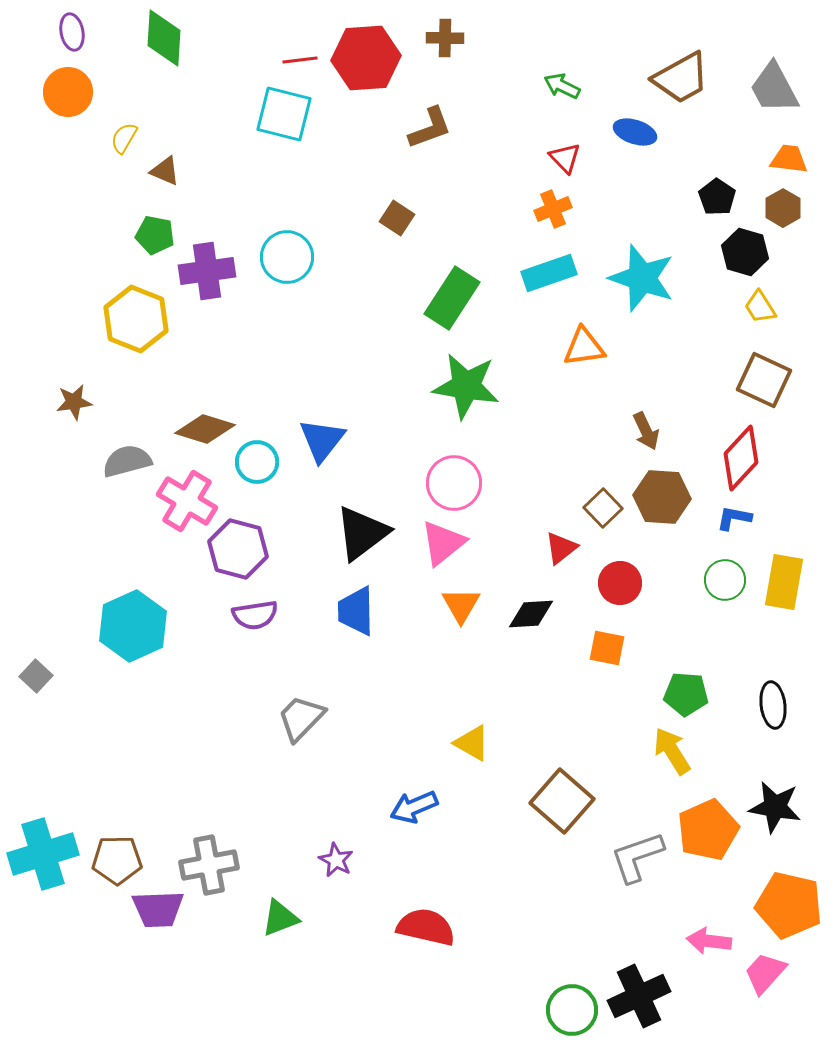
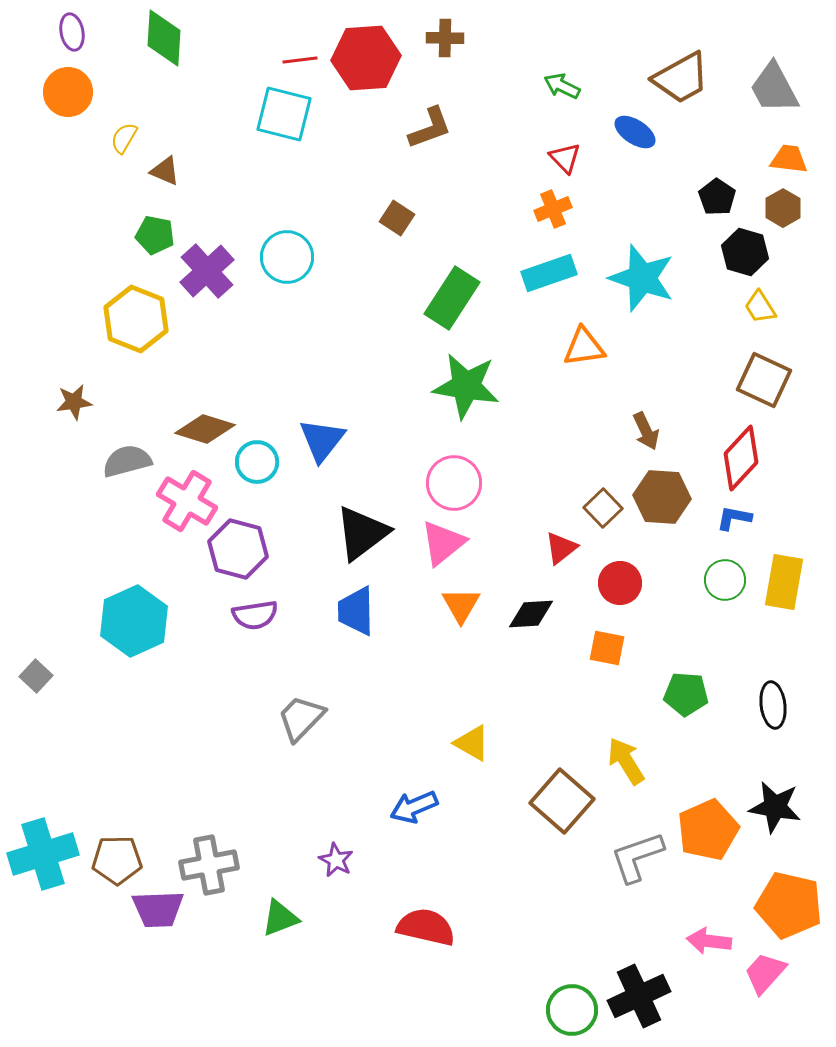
blue ellipse at (635, 132): rotated 15 degrees clockwise
purple cross at (207, 271): rotated 34 degrees counterclockwise
cyan hexagon at (133, 626): moved 1 px right, 5 px up
yellow arrow at (672, 751): moved 46 px left, 10 px down
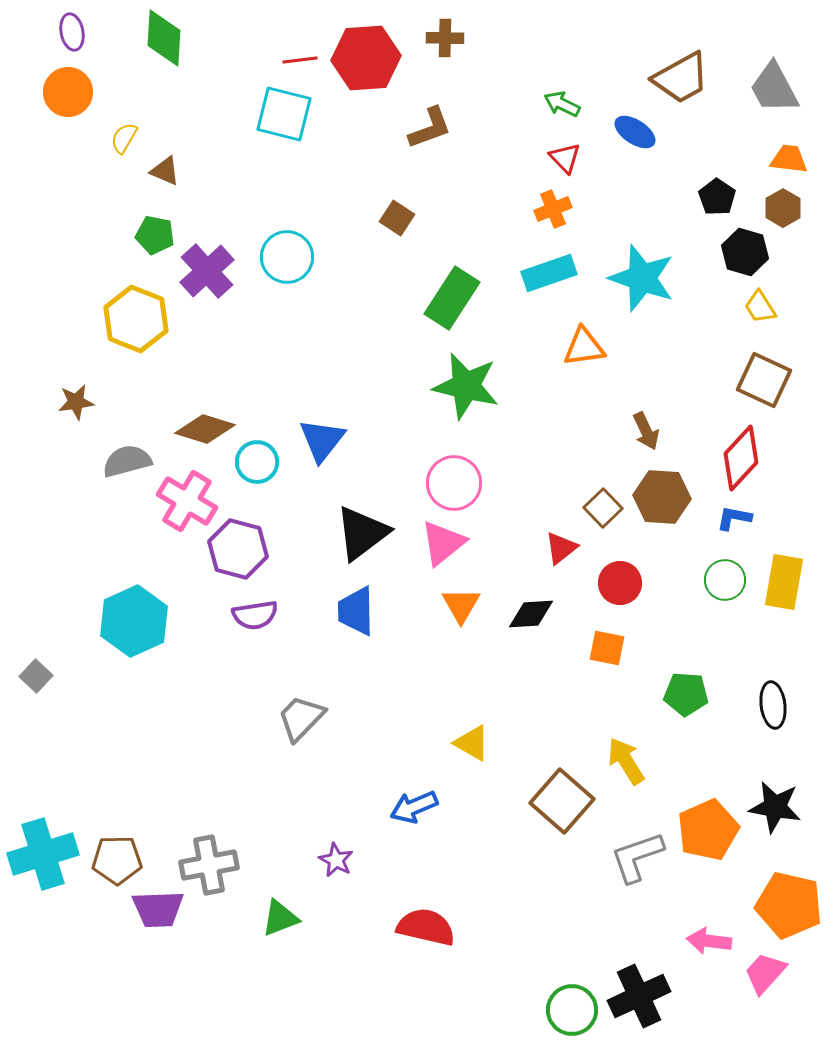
green arrow at (562, 86): moved 18 px down
green star at (466, 386): rotated 4 degrees clockwise
brown star at (74, 402): moved 2 px right
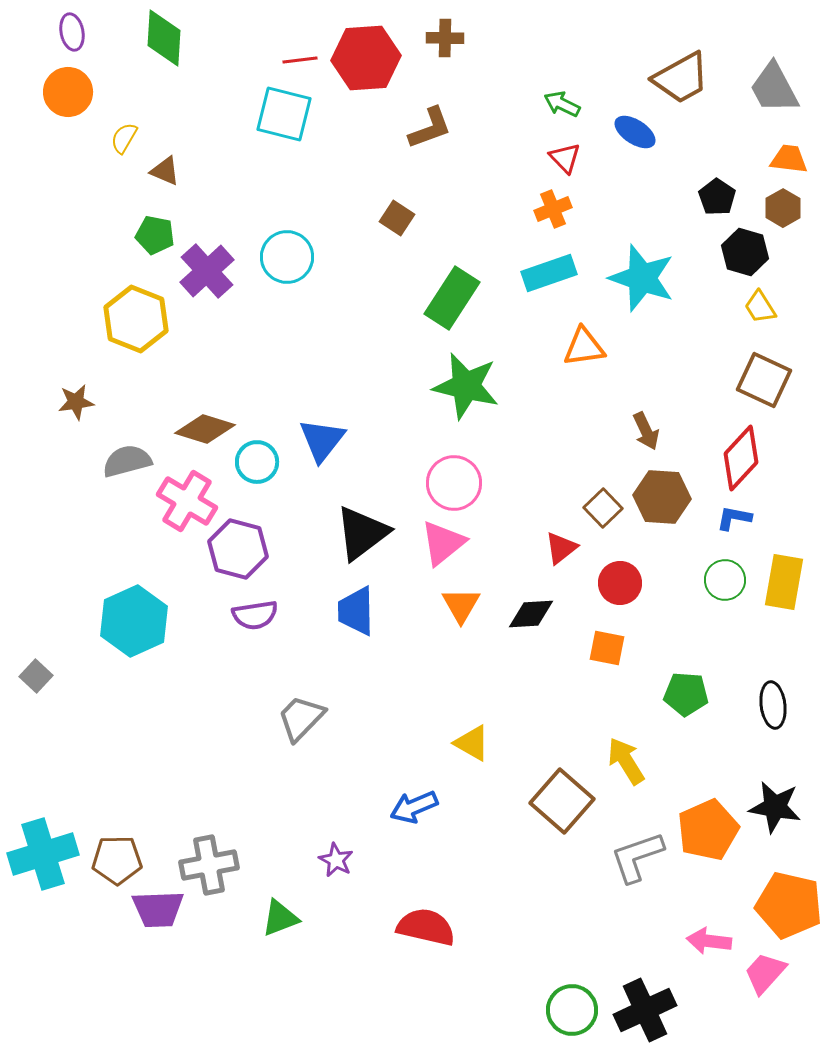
black cross at (639, 996): moved 6 px right, 14 px down
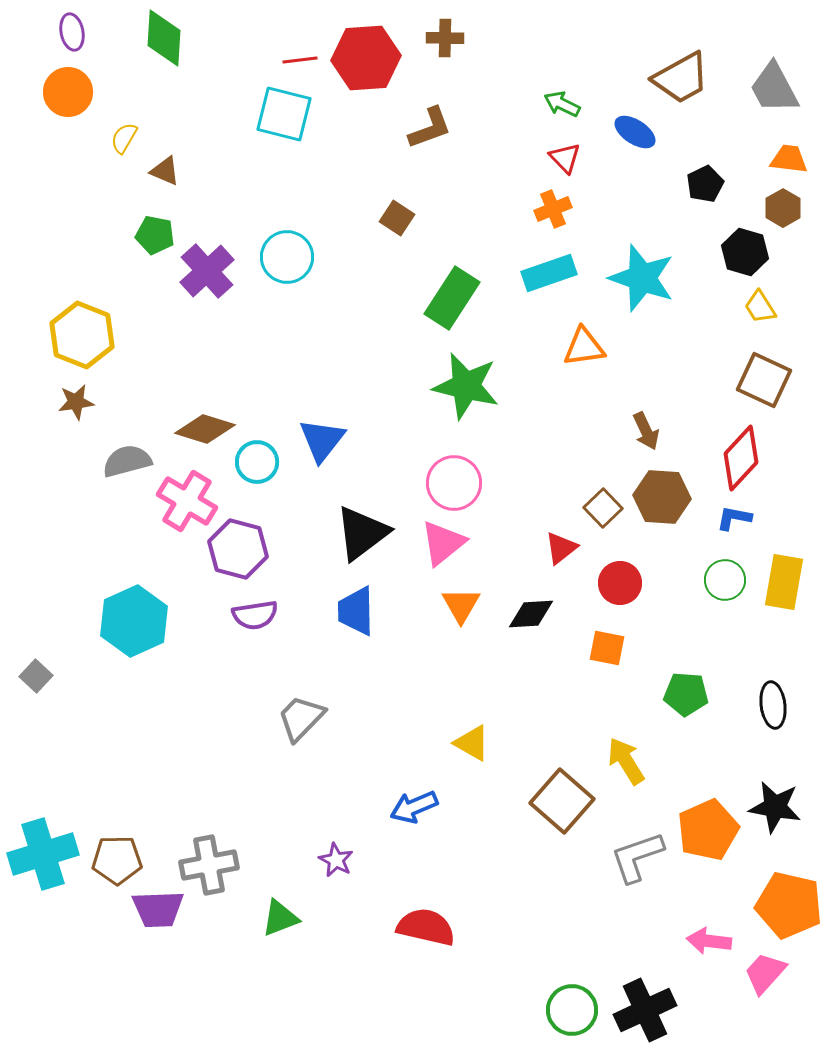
black pentagon at (717, 197): moved 12 px left, 13 px up; rotated 12 degrees clockwise
yellow hexagon at (136, 319): moved 54 px left, 16 px down
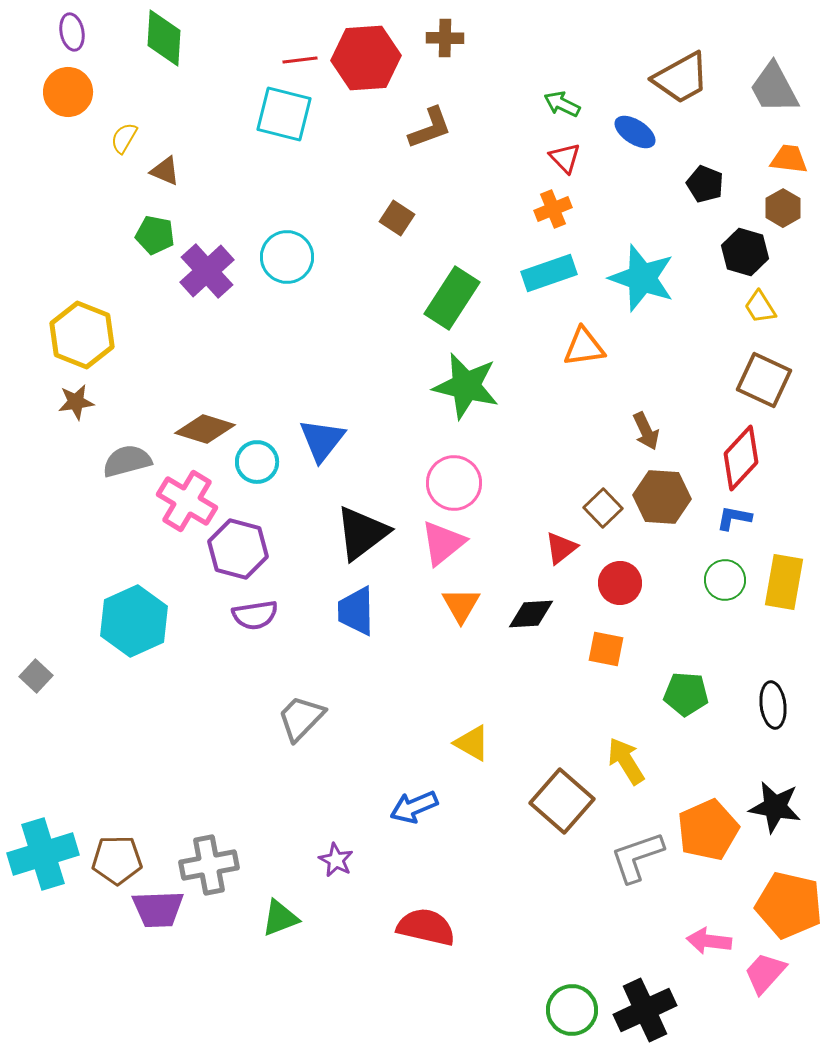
black pentagon at (705, 184): rotated 24 degrees counterclockwise
orange square at (607, 648): moved 1 px left, 1 px down
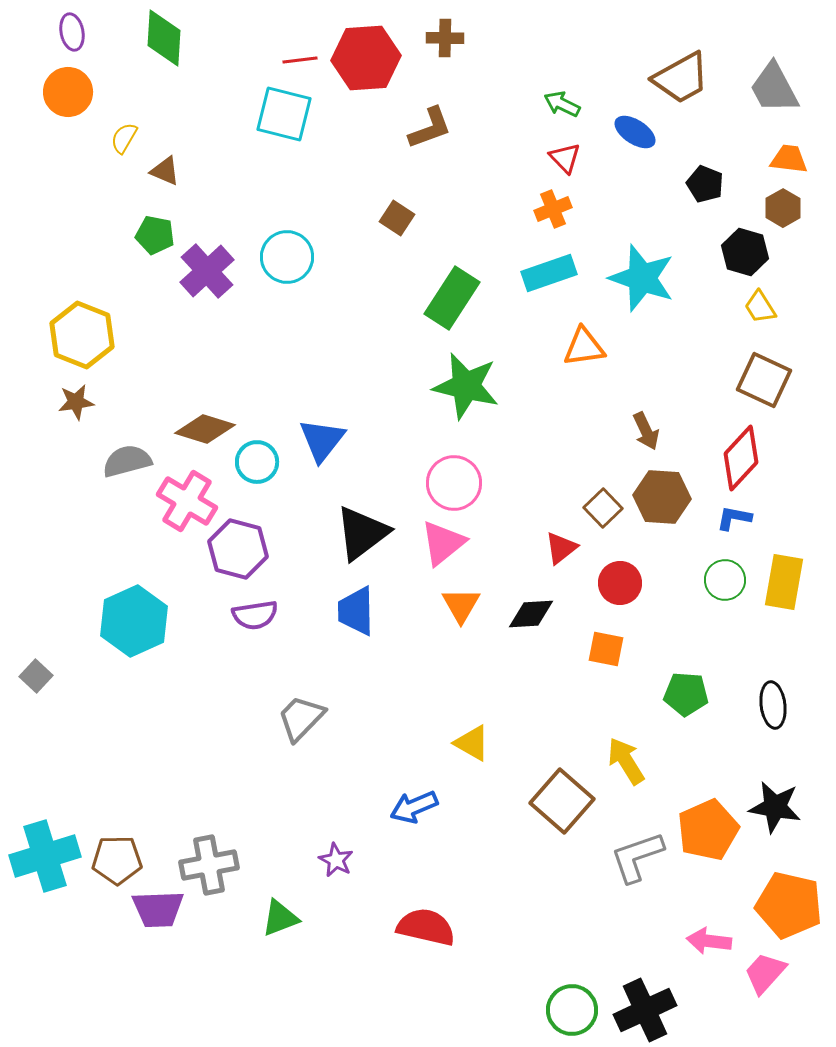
cyan cross at (43, 854): moved 2 px right, 2 px down
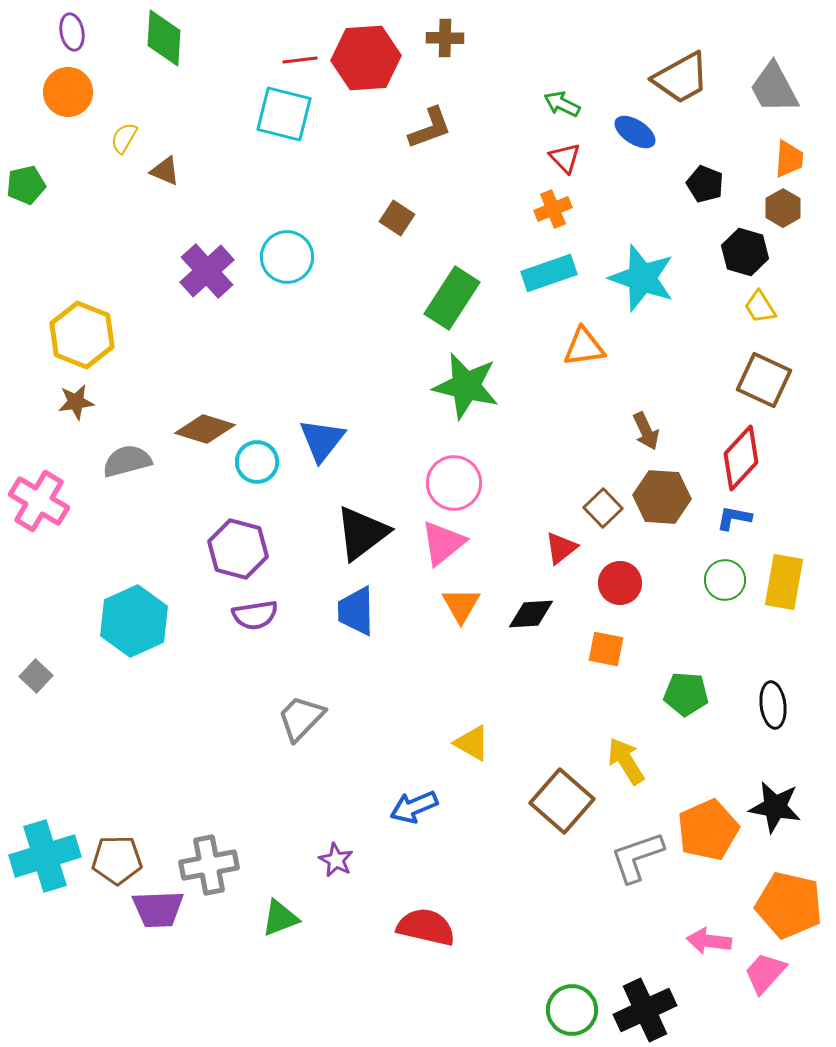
orange trapezoid at (789, 159): rotated 87 degrees clockwise
green pentagon at (155, 235): moved 129 px left, 50 px up; rotated 24 degrees counterclockwise
pink cross at (187, 501): moved 148 px left
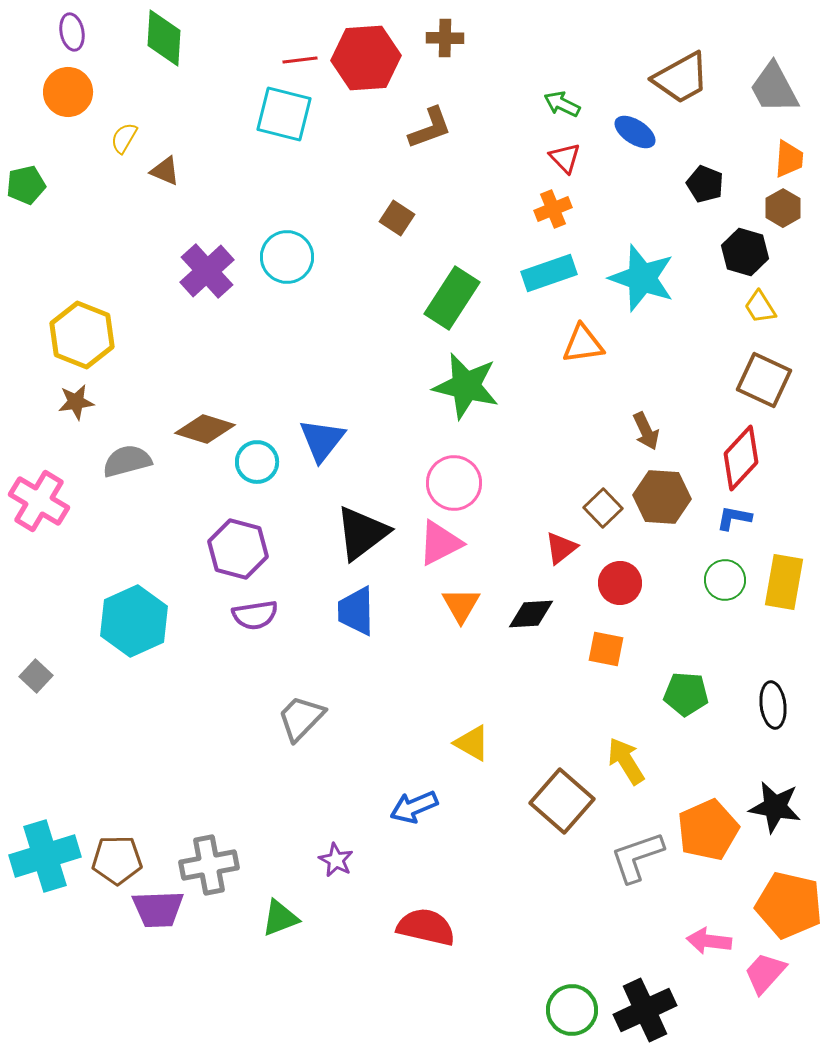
orange triangle at (584, 347): moved 1 px left, 3 px up
pink triangle at (443, 543): moved 3 px left; rotated 12 degrees clockwise
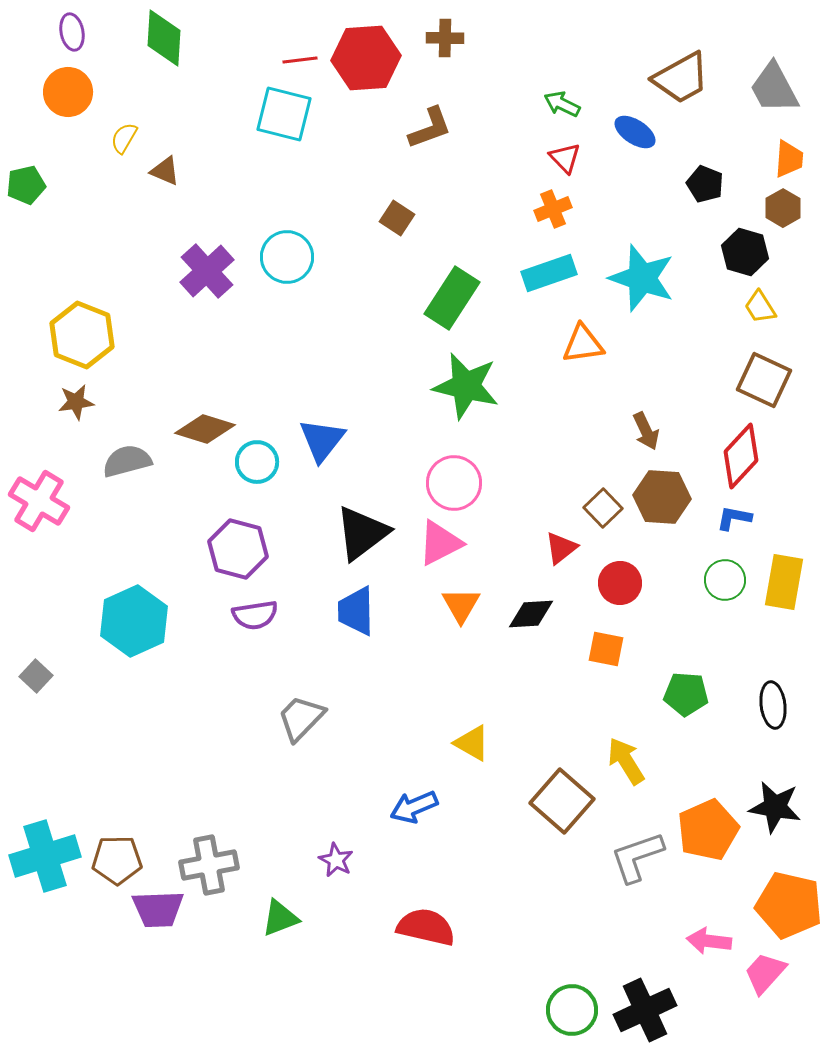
red diamond at (741, 458): moved 2 px up
